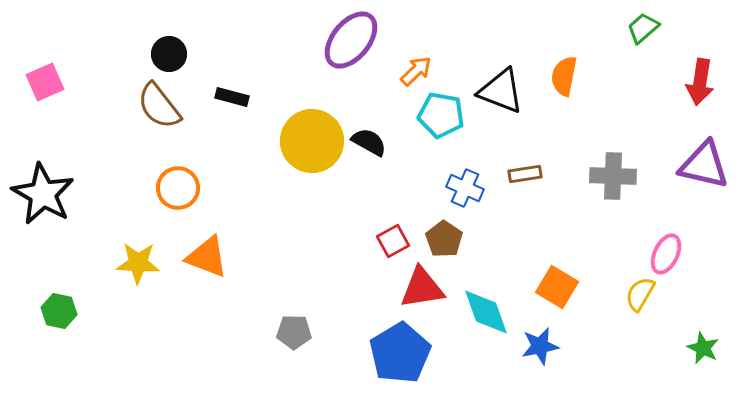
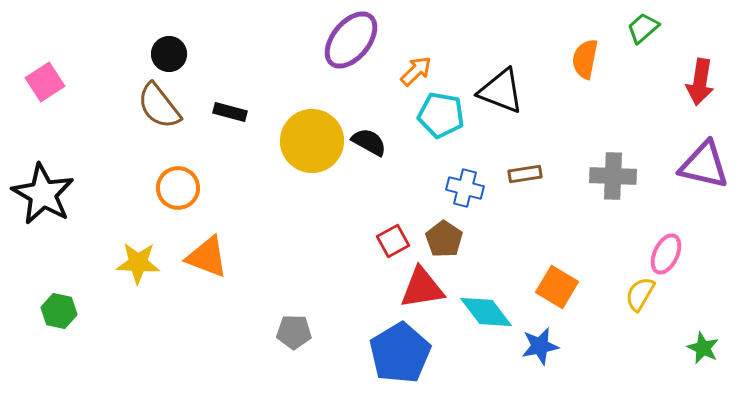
orange semicircle: moved 21 px right, 17 px up
pink square: rotated 9 degrees counterclockwise
black rectangle: moved 2 px left, 15 px down
blue cross: rotated 9 degrees counterclockwise
cyan diamond: rotated 18 degrees counterclockwise
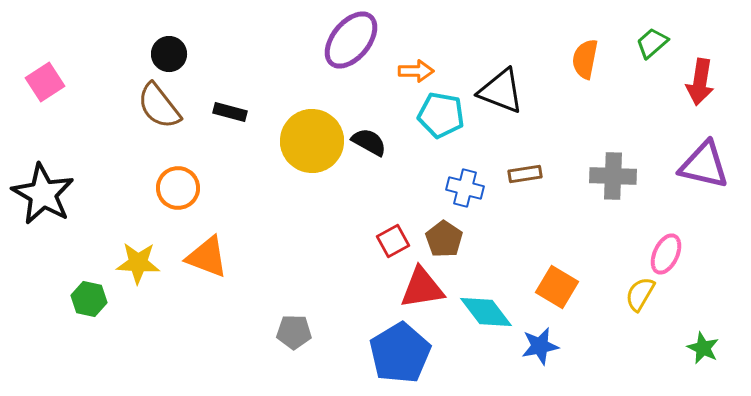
green trapezoid: moved 9 px right, 15 px down
orange arrow: rotated 44 degrees clockwise
green hexagon: moved 30 px right, 12 px up
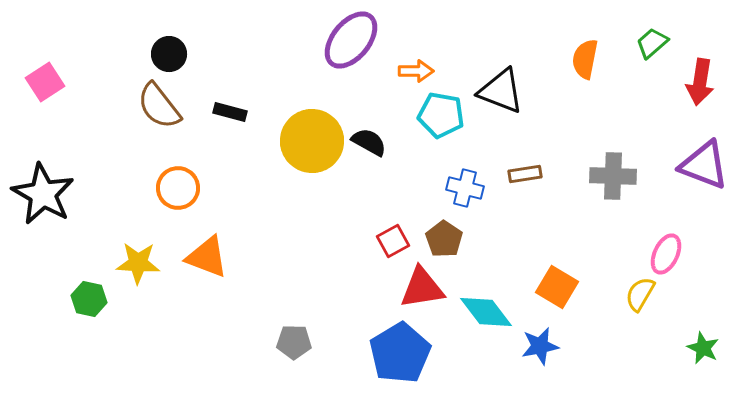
purple triangle: rotated 8 degrees clockwise
gray pentagon: moved 10 px down
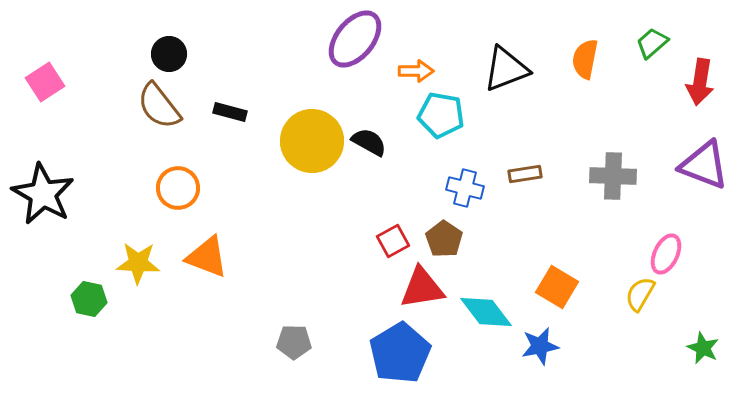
purple ellipse: moved 4 px right, 1 px up
black triangle: moved 5 px right, 22 px up; rotated 42 degrees counterclockwise
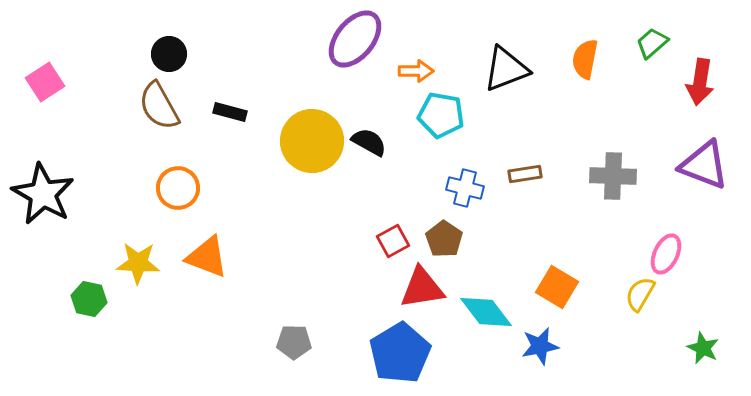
brown semicircle: rotated 9 degrees clockwise
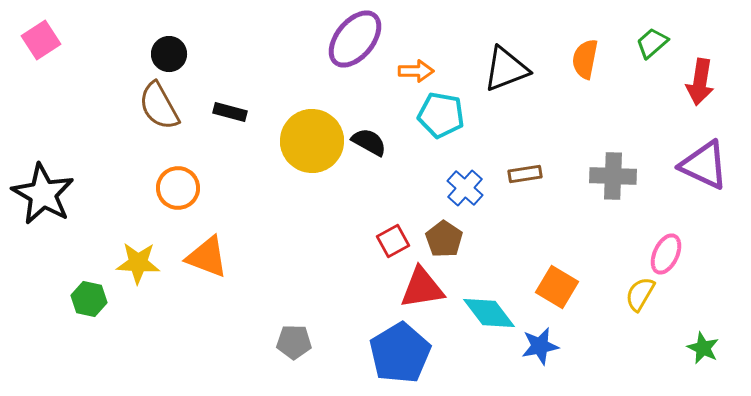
pink square: moved 4 px left, 42 px up
purple triangle: rotated 4 degrees clockwise
blue cross: rotated 27 degrees clockwise
cyan diamond: moved 3 px right, 1 px down
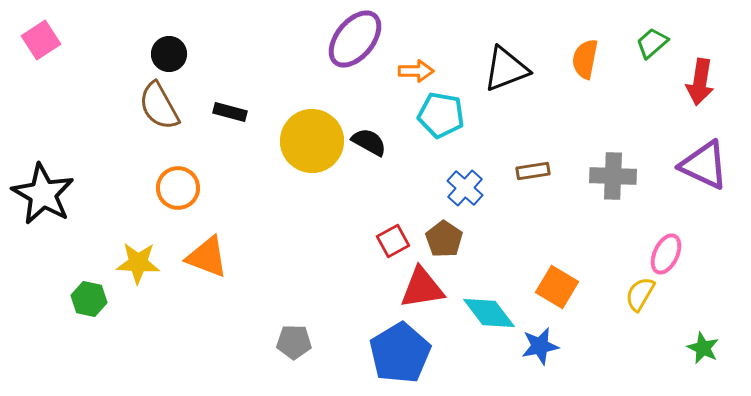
brown rectangle: moved 8 px right, 3 px up
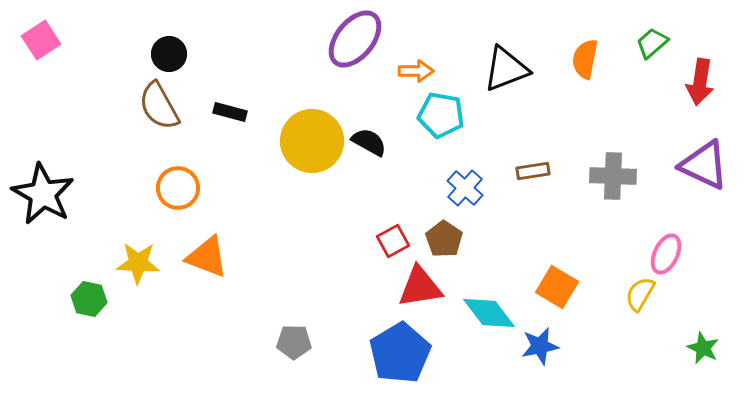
red triangle: moved 2 px left, 1 px up
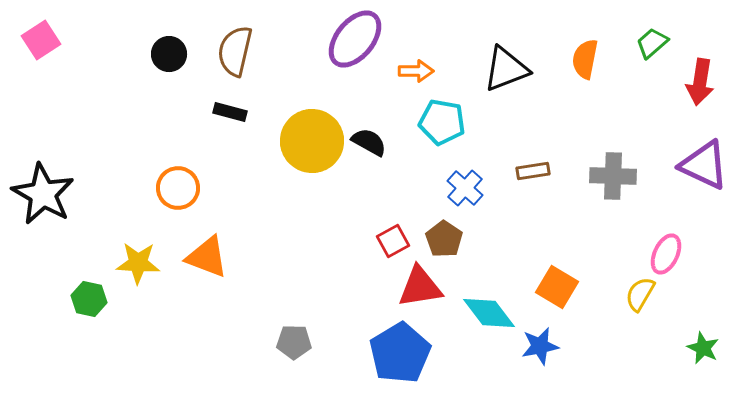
brown semicircle: moved 76 px right, 55 px up; rotated 42 degrees clockwise
cyan pentagon: moved 1 px right, 7 px down
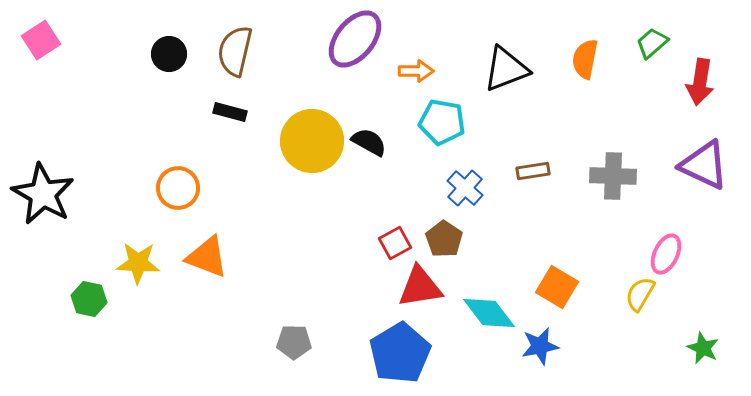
red square: moved 2 px right, 2 px down
